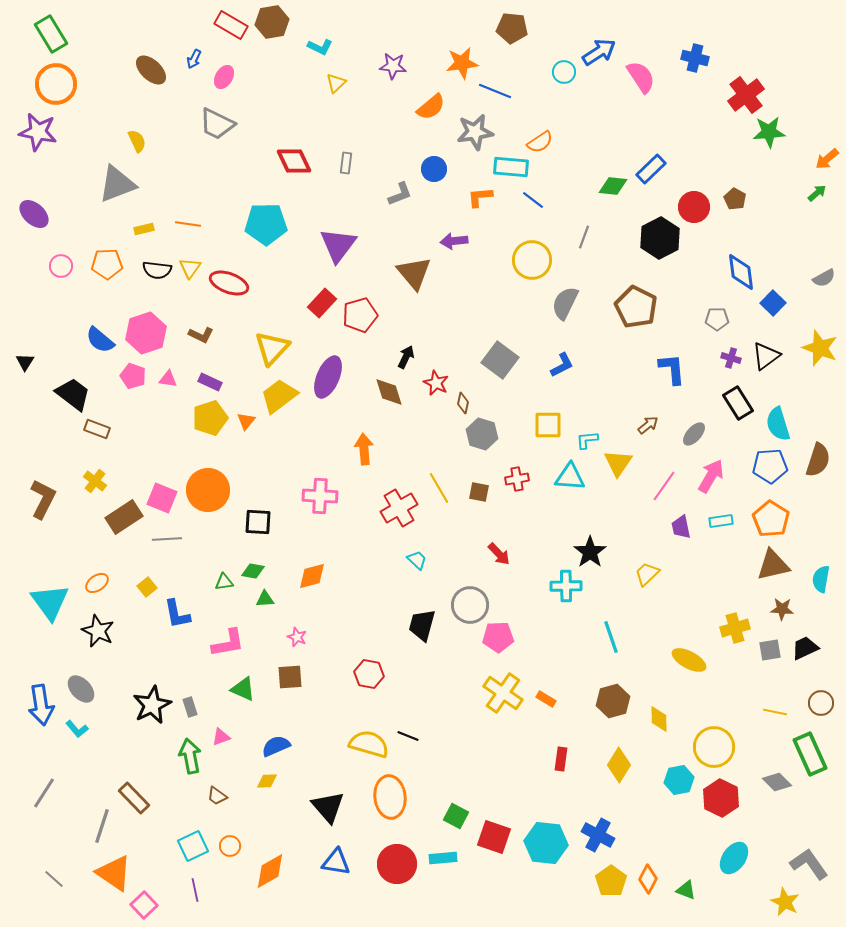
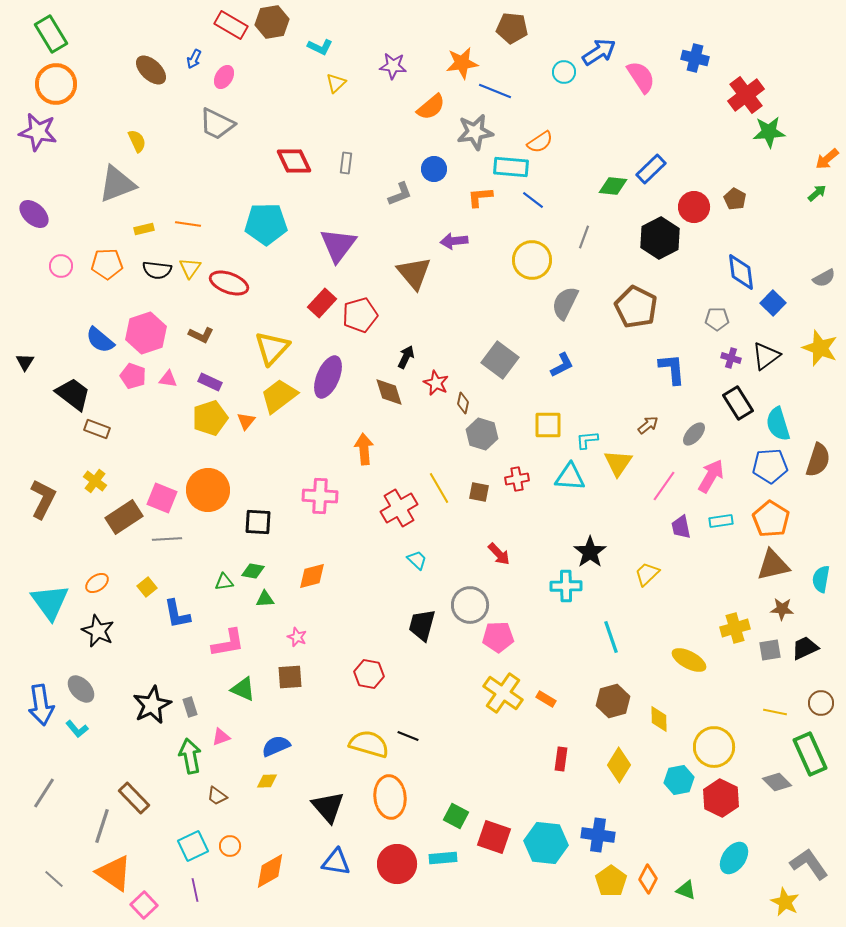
blue cross at (598, 835): rotated 20 degrees counterclockwise
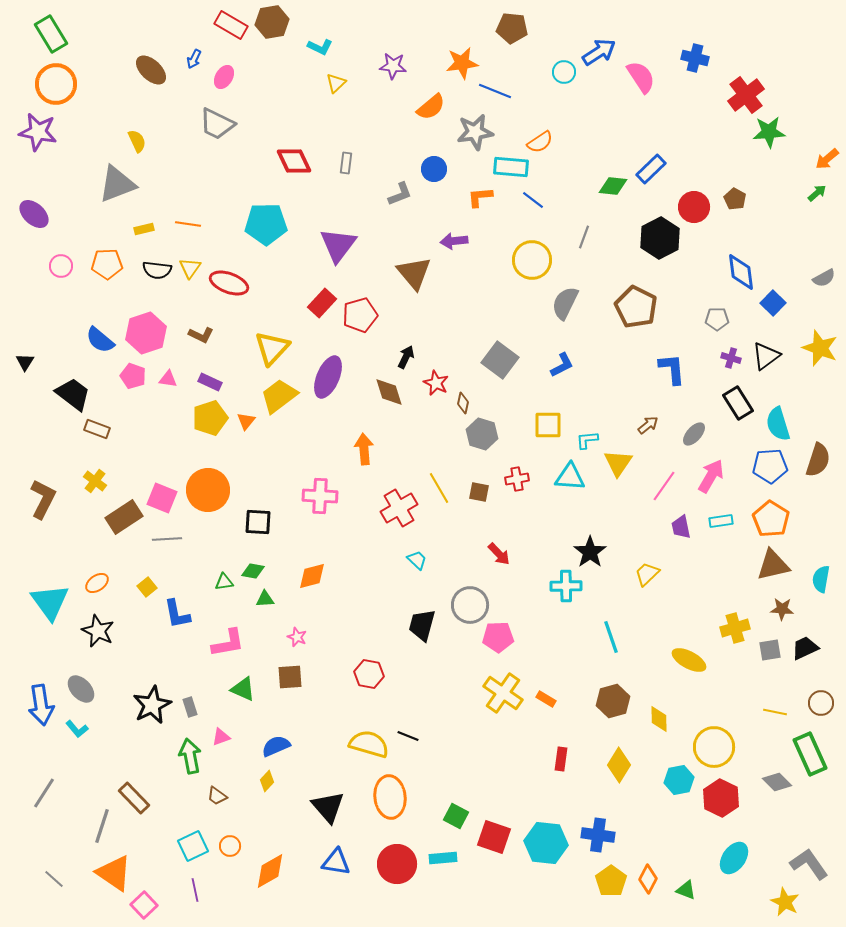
yellow diamond at (267, 781): rotated 45 degrees counterclockwise
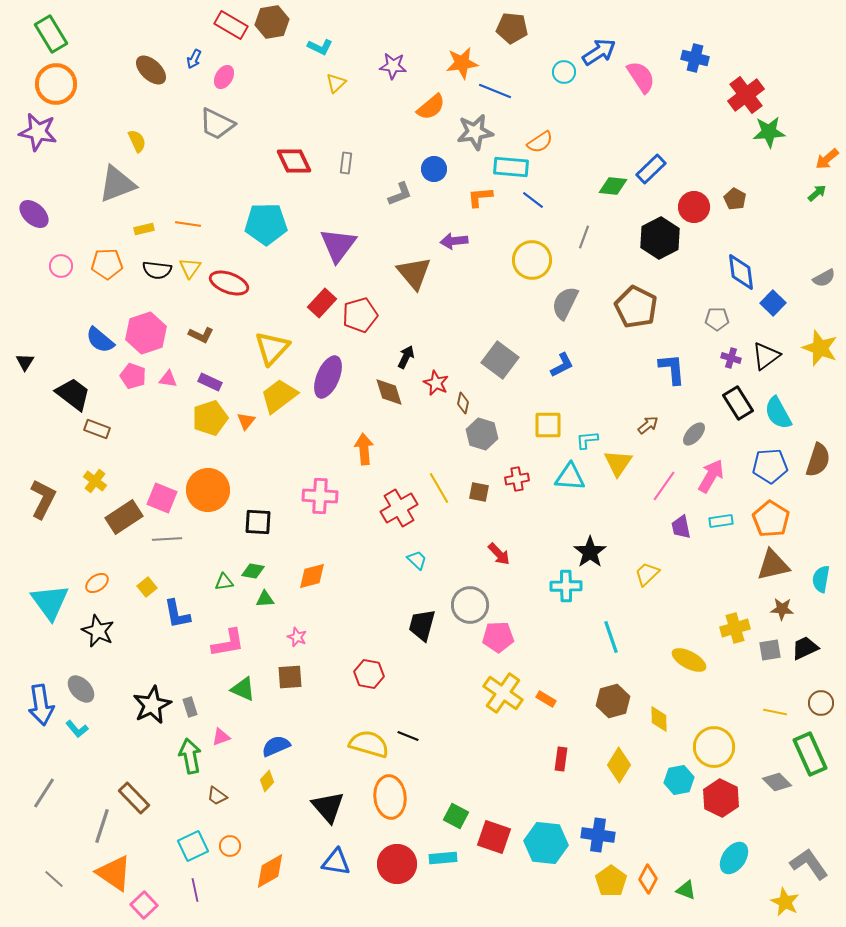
cyan semicircle at (778, 424): moved 11 px up; rotated 12 degrees counterclockwise
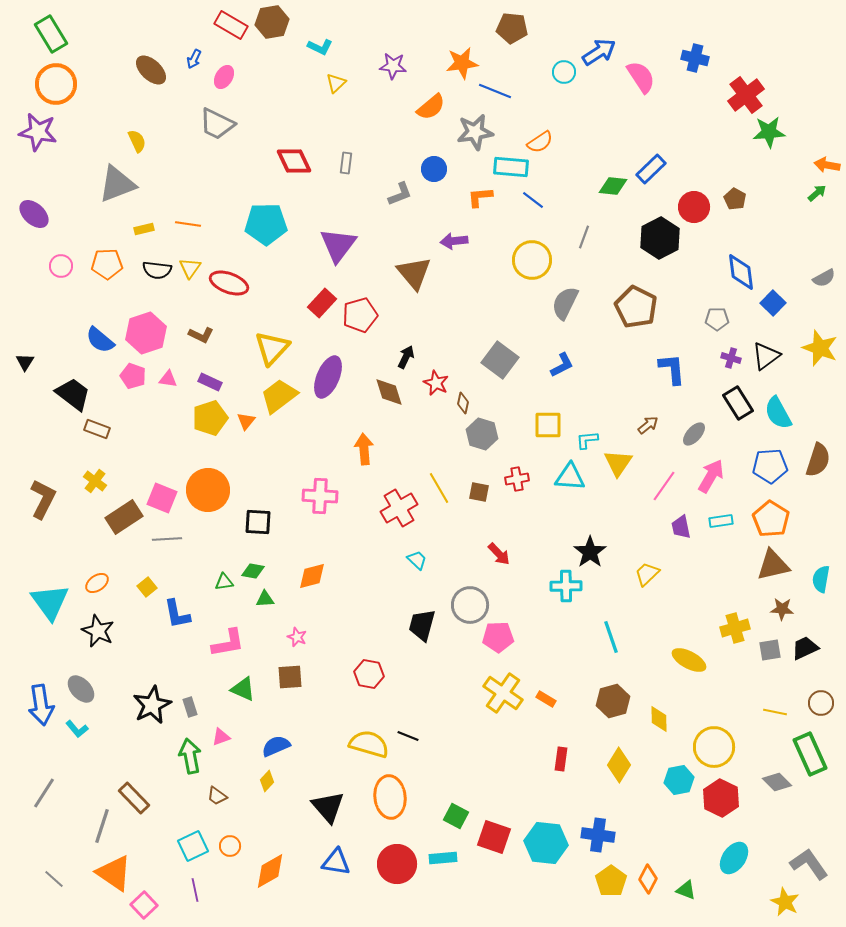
orange arrow at (827, 159): moved 6 px down; rotated 50 degrees clockwise
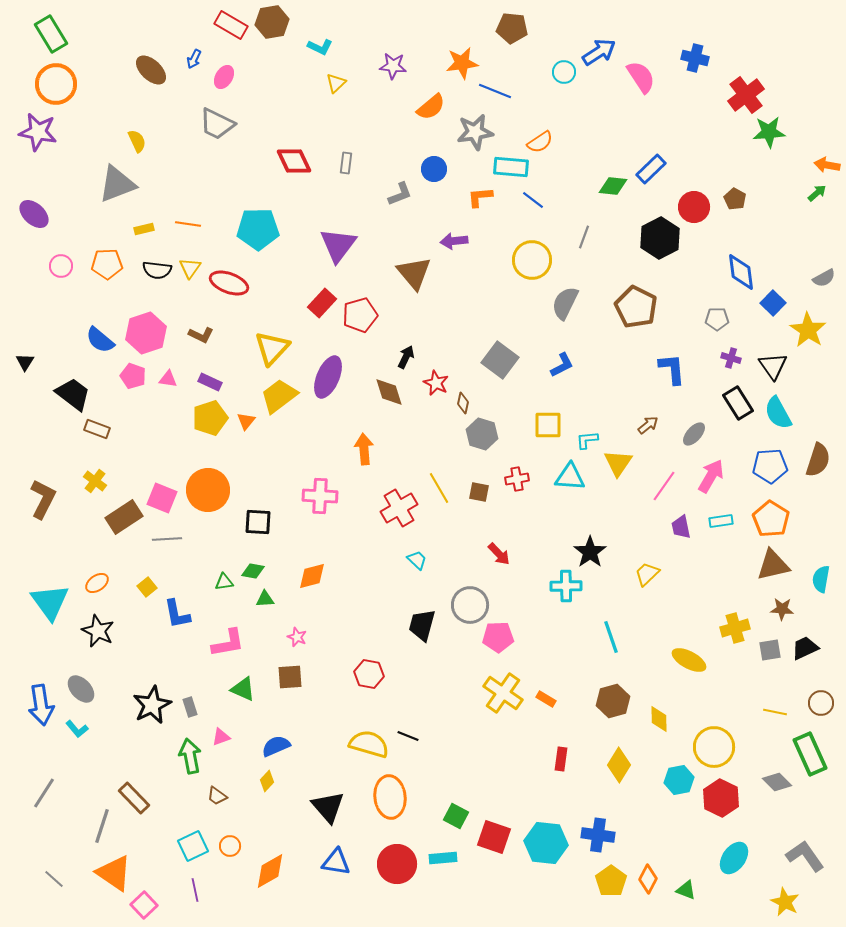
cyan pentagon at (266, 224): moved 8 px left, 5 px down
yellow star at (820, 348): moved 12 px left, 18 px up; rotated 12 degrees clockwise
black triangle at (766, 356): moved 7 px right, 10 px down; rotated 28 degrees counterclockwise
gray L-shape at (809, 864): moved 4 px left, 8 px up
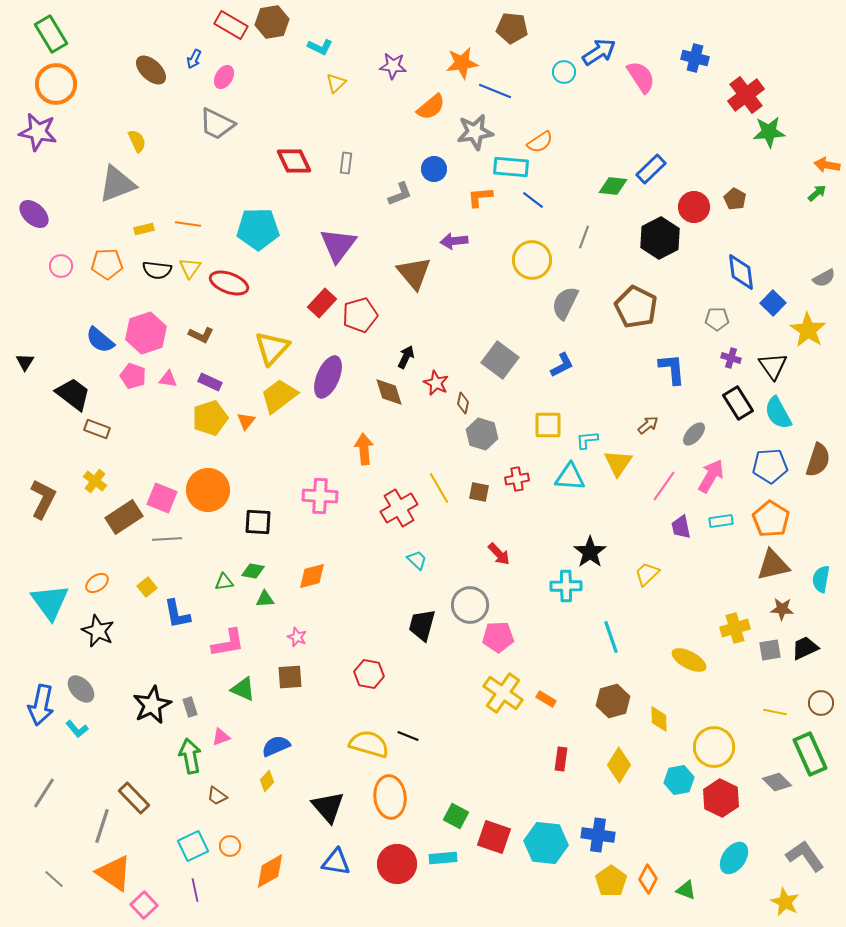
blue arrow at (41, 705): rotated 21 degrees clockwise
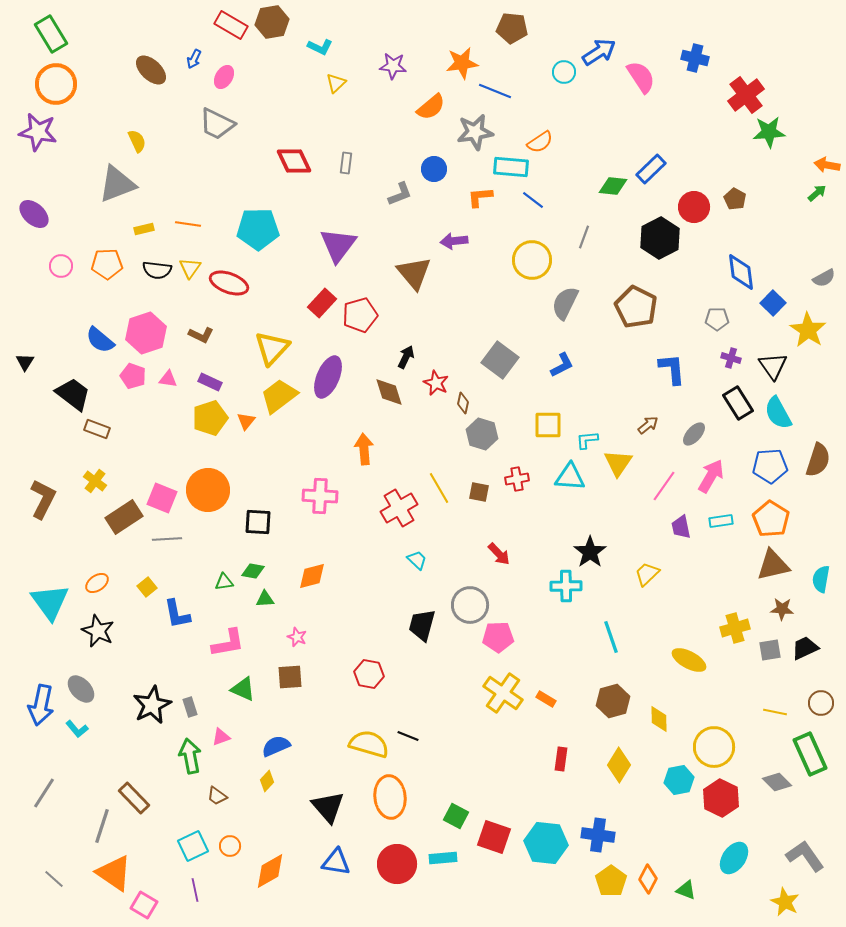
pink square at (144, 905): rotated 16 degrees counterclockwise
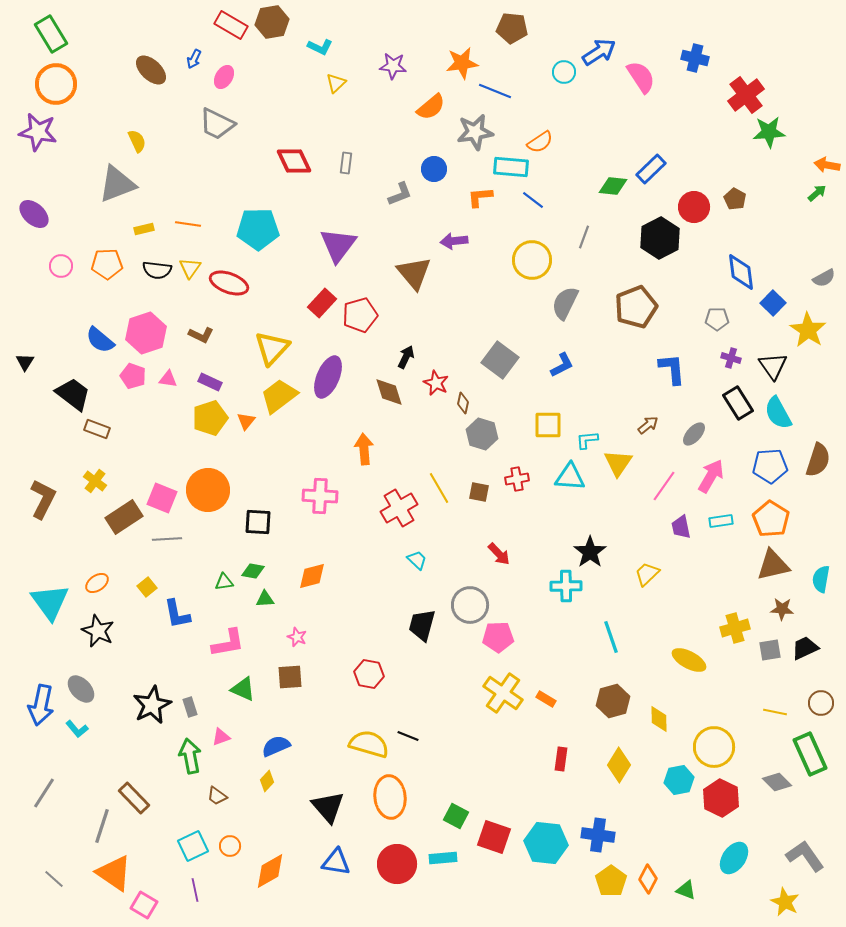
brown pentagon at (636, 307): rotated 24 degrees clockwise
